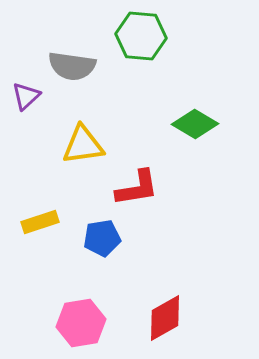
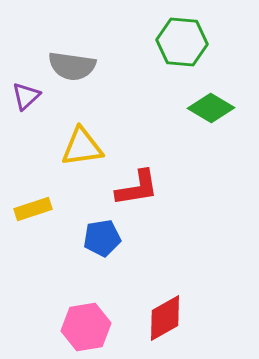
green hexagon: moved 41 px right, 6 px down
green diamond: moved 16 px right, 16 px up
yellow triangle: moved 1 px left, 2 px down
yellow rectangle: moved 7 px left, 13 px up
pink hexagon: moved 5 px right, 4 px down
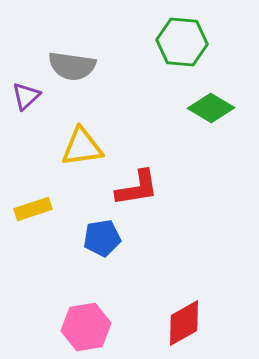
red diamond: moved 19 px right, 5 px down
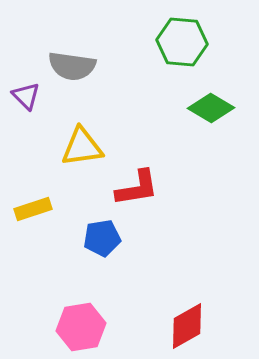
purple triangle: rotated 32 degrees counterclockwise
red diamond: moved 3 px right, 3 px down
pink hexagon: moved 5 px left
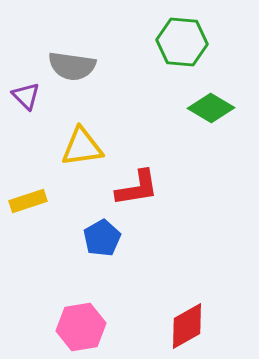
yellow rectangle: moved 5 px left, 8 px up
blue pentagon: rotated 21 degrees counterclockwise
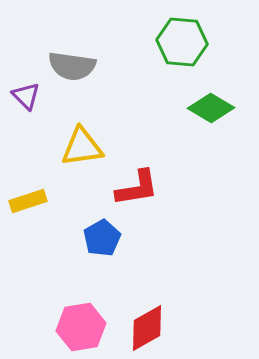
red diamond: moved 40 px left, 2 px down
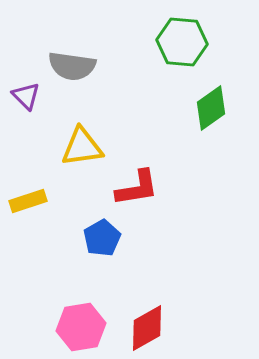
green diamond: rotated 66 degrees counterclockwise
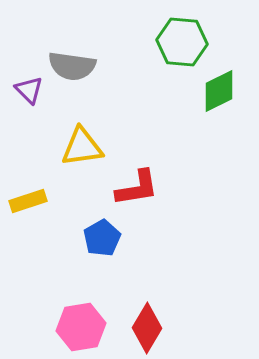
purple triangle: moved 3 px right, 6 px up
green diamond: moved 8 px right, 17 px up; rotated 9 degrees clockwise
red diamond: rotated 30 degrees counterclockwise
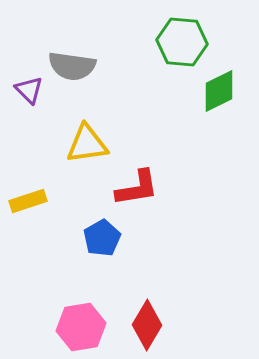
yellow triangle: moved 5 px right, 3 px up
red diamond: moved 3 px up
